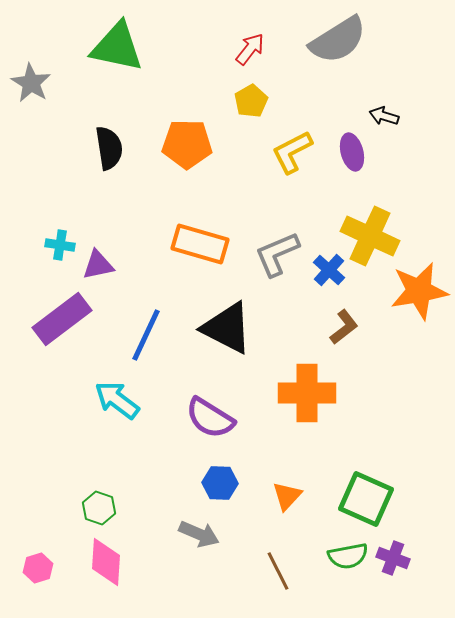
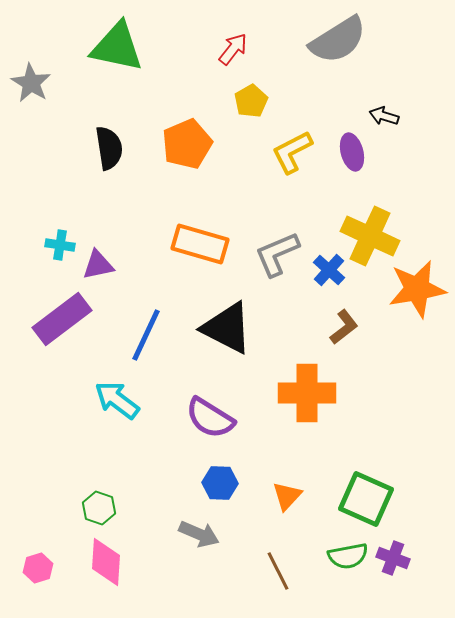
red arrow: moved 17 px left
orange pentagon: rotated 24 degrees counterclockwise
orange star: moved 2 px left, 2 px up
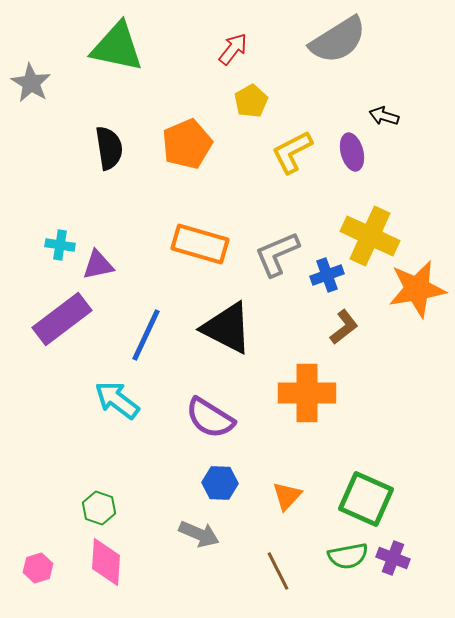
blue cross: moved 2 px left, 5 px down; rotated 28 degrees clockwise
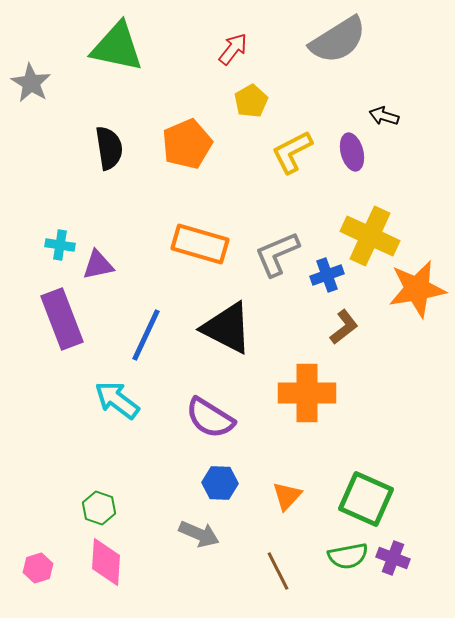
purple rectangle: rotated 74 degrees counterclockwise
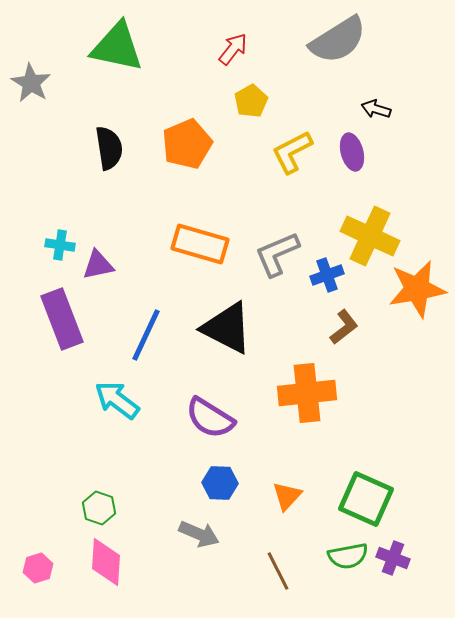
black arrow: moved 8 px left, 7 px up
orange cross: rotated 6 degrees counterclockwise
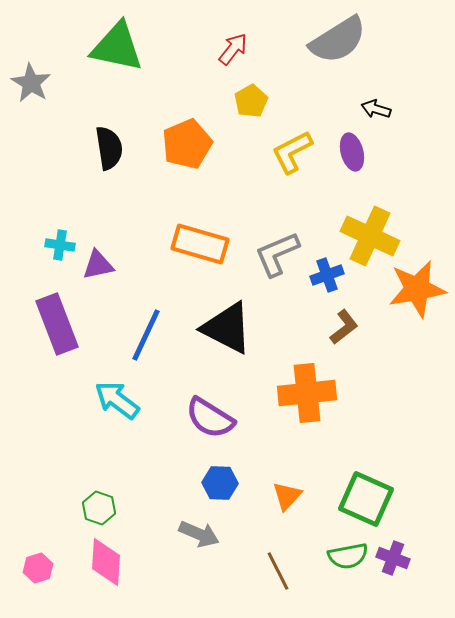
purple rectangle: moved 5 px left, 5 px down
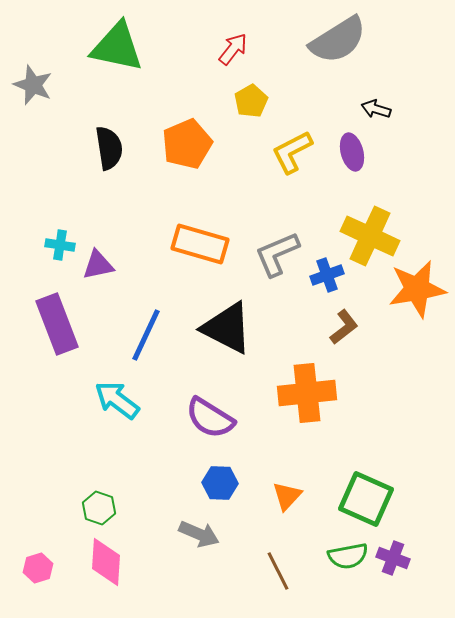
gray star: moved 2 px right, 2 px down; rotated 9 degrees counterclockwise
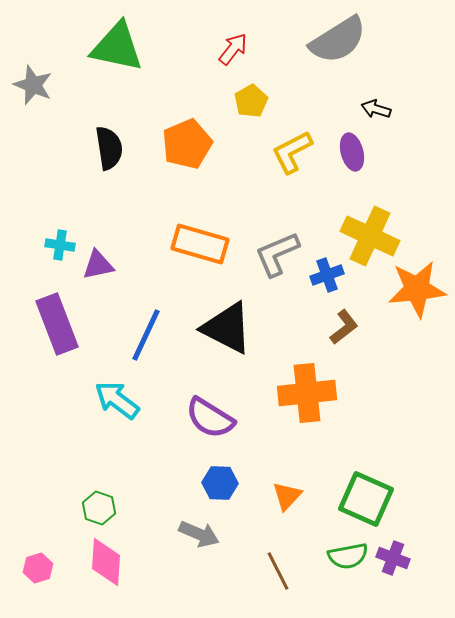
orange star: rotated 4 degrees clockwise
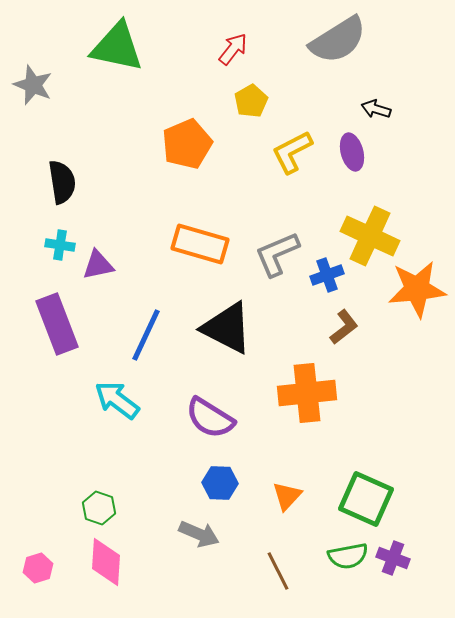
black semicircle: moved 47 px left, 34 px down
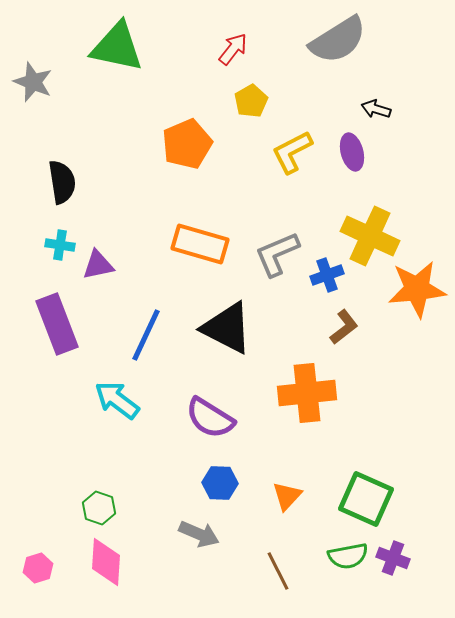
gray star: moved 3 px up
